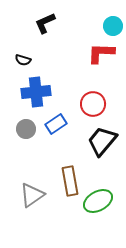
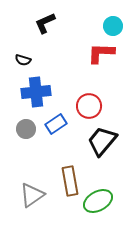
red circle: moved 4 px left, 2 px down
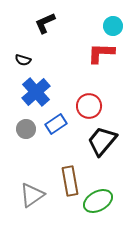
blue cross: rotated 36 degrees counterclockwise
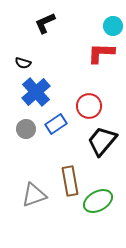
black semicircle: moved 3 px down
gray triangle: moved 2 px right; rotated 16 degrees clockwise
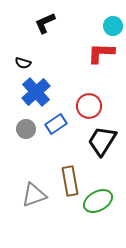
black trapezoid: rotated 8 degrees counterclockwise
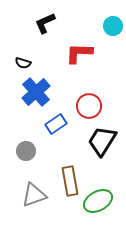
red L-shape: moved 22 px left
gray circle: moved 22 px down
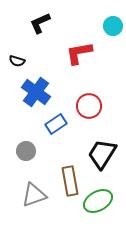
black L-shape: moved 5 px left
red L-shape: rotated 12 degrees counterclockwise
black semicircle: moved 6 px left, 2 px up
blue cross: rotated 12 degrees counterclockwise
black trapezoid: moved 13 px down
